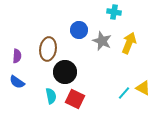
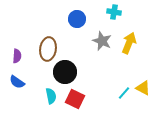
blue circle: moved 2 px left, 11 px up
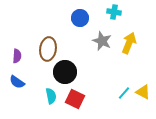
blue circle: moved 3 px right, 1 px up
yellow triangle: moved 4 px down
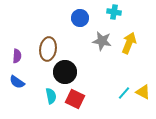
gray star: rotated 12 degrees counterclockwise
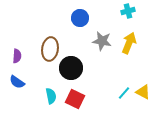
cyan cross: moved 14 px right, 1 px up; rotated 24 degrees counterclockwise
brown ellipse: moved 2 px right
black circle: moved 6 px right, 4 px up
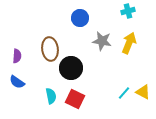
brown ellipse: rotated 15 degrees counterclockwise
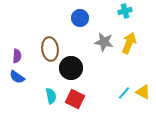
cyan cross: moved 3 px left
gray star: moved 2 px right, 1 px down
blue semicircle: moved 5 px up
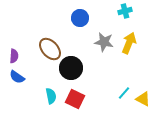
brown ellipse: rotated 35 degrees counterclockwise
purple semicircle: moved 3 px left
yellow triangle: moved 7 px down
